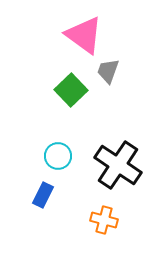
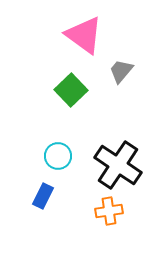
gray trapezoid: moved 13 px right; rotated 20 degrees clockwise
blue rectangle: moved 1 px down
orange cross: moved 5 px right, 9 px up; rotated 24 degrees counterclockwise
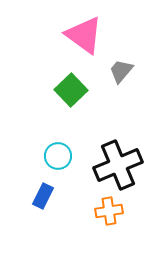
black cross: rotated 33 degrees clockwise
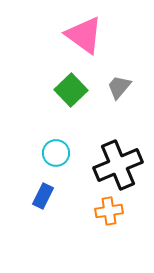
gray trapezoid: moved 2 px left, 16 px down
cyan circle: moved 2 px left, 3 px up
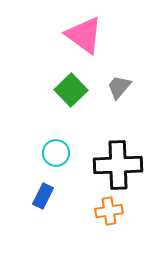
black cross: rotated 21 degrees clockwise
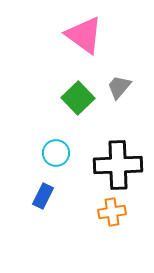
green square: moved 7 px right, 8 px down
orange cross: moved 3 px right, 1 px down
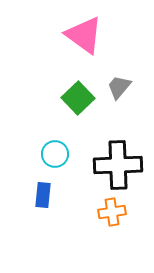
cyan circle: moved 1 px left, 1 px down
blue rectangle: moved 1 px up; rotated 20 degrees counterclockwise
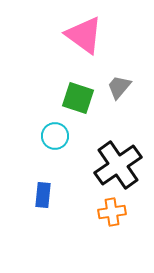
green square: rotated 28 degrees counterclockwise
cyan circle: moved 18 px up
black cross: rotated 33 degrees counterclockwise
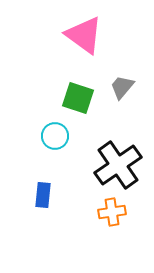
gray trapezoid: moved 3 px right
